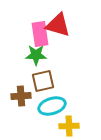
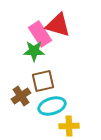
pink rectangle: rotated 25 degrees counterclockwise
green star: moved 2 px left, 4 px up
brown cross: rotated 30 degrees counterclockwise
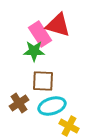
brown square: rotated 15 degrees clockwise
brown cross: moved 2 px left, 7 px down
yellow cross: rotated 30 degrees clockwise
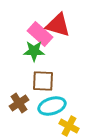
pink rectangle: rotated 15 degrees counterclockwise
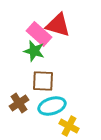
pink rectangle: moved 1 px left
green star: rotated 15 degrees clockwise
